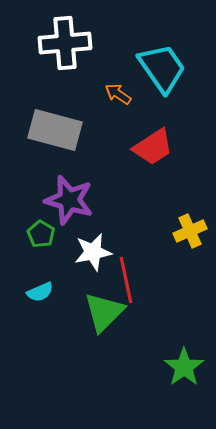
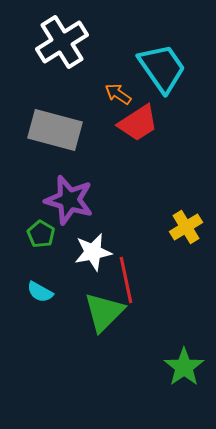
white cross: moved 3 px left, 1 px up; rotated 27 degrees counterclockwise
red trapezoid: moved 15 px left, 24 px up
yellow cross: moved 4 px left, 4 px up; rotated 8 degrees counterclockwise
cyan semicircle: rotated 52 degrees clockwise
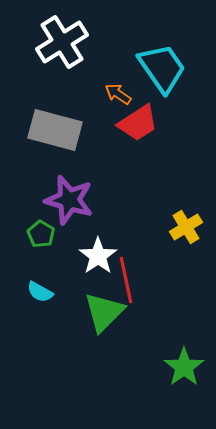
white star: moved 5 px right, 4 px down; rotated 24 degrees counterclockwise
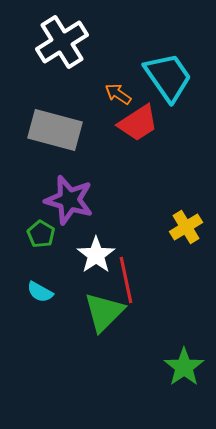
cyan trapezoid: moved 6 px right, 9 px down
white star: moved 2 px left, 1 px up
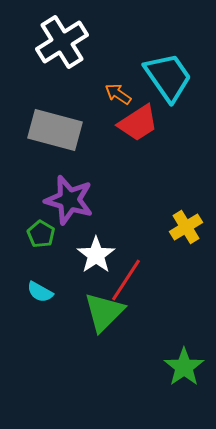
red line: rotated 45 degrees clockwise
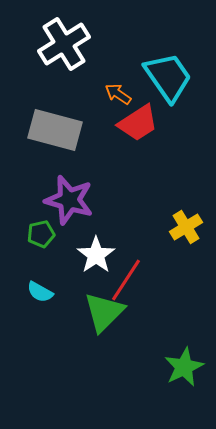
white cross: moved 2 px right, 2 px down
green pentagon: rotated 28 degrees clockwise
green star: rotated 9 degrees clockwise
